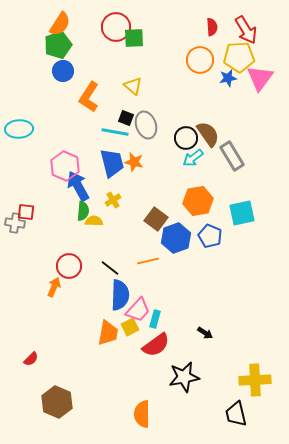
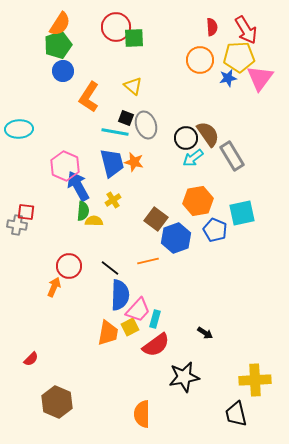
gray cross at (15, 223): moved 2 px right, 2 px down
blue pentagon at (210, 236): moved 5 px right, 6 px up
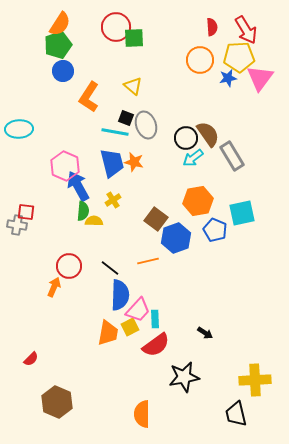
cyan rectangle at (155, 319): rotated 18 degrees counterclockwise
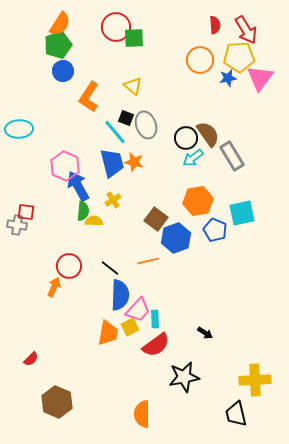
red semicircle at (212, 27): moved 3 px right, 2 px up
cyan line at (115, 132): rotated 40 degrees clockwise
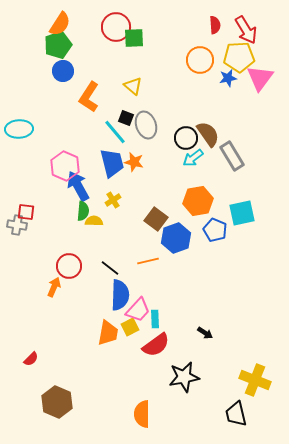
yellow cross at (255, 380): rotated 24 degrees clockwise
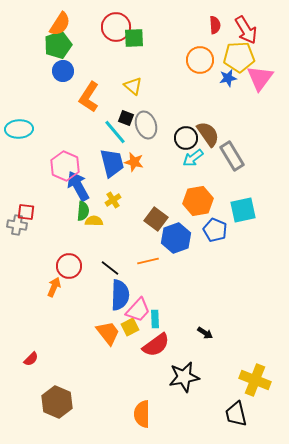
cyan square at (242, 213): moved 1 px right, 3 px up
orange trapezoid at (108, 333): rotated 48 degrees counterclockwise
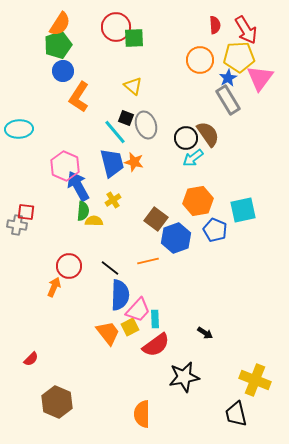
blue star at (228, 78): rotated 18 degrees counterclockwise
orange L-shape at (89, 97): moved 10 px left
gray rectangle at (232, 156): moved 4 px left, 56 px up
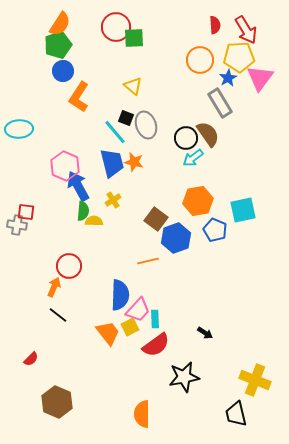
gray rectangle at (228, 100): moved 8 px left, 3 px down
black line at (110, 268): moved 52 px left, 47 px down
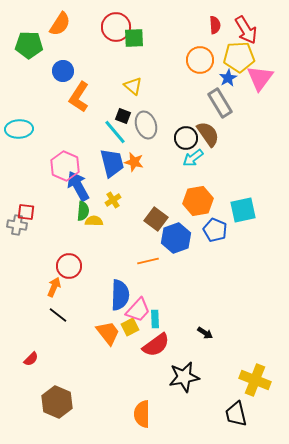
green pentagon at (58, 45): moved 29 px left; rotated 20 degrees clockwise
black square at (126, 118): moved 3 px left, 2 px up
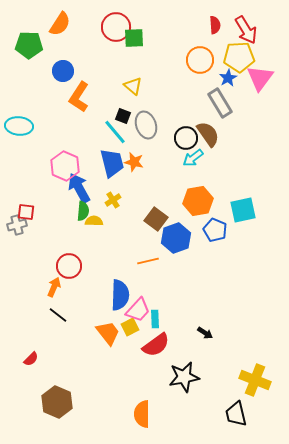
cyan ellipse at (19, 129): moved 3 px up; rotated 8 degrees clockwise
blue arrow at (78, 186): moved 1 px right, 2 px down
gray cross at (17, 225): rotated 24 degrees counterclockwise
